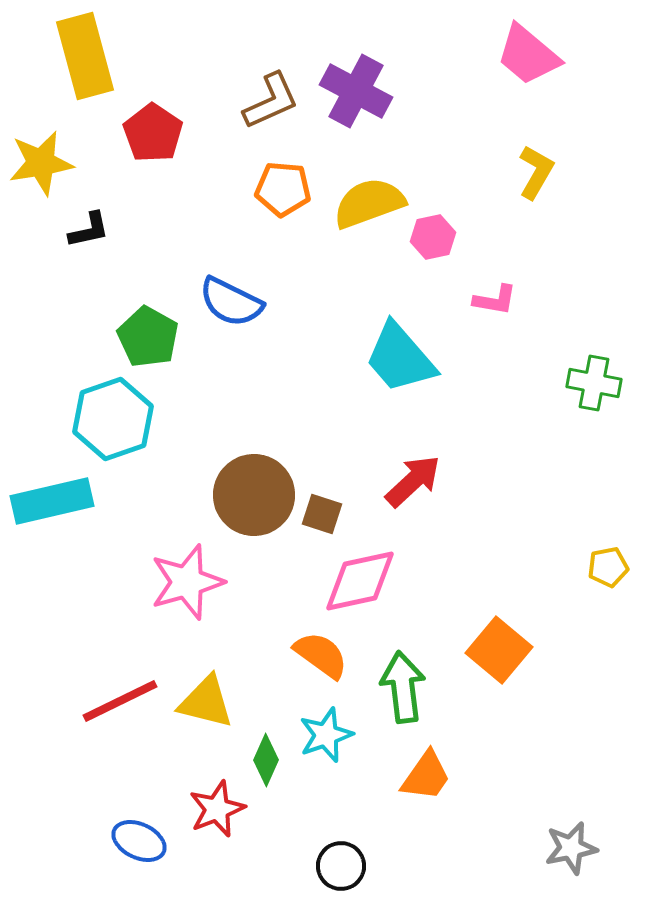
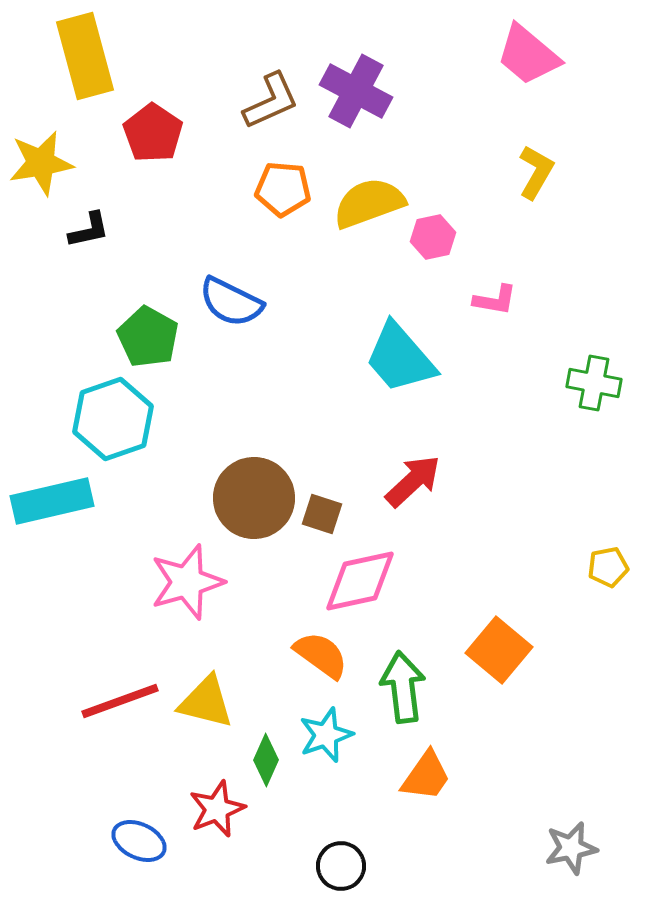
brown circle: moved 3 px down
red line: rotated 6 degrees clockwise
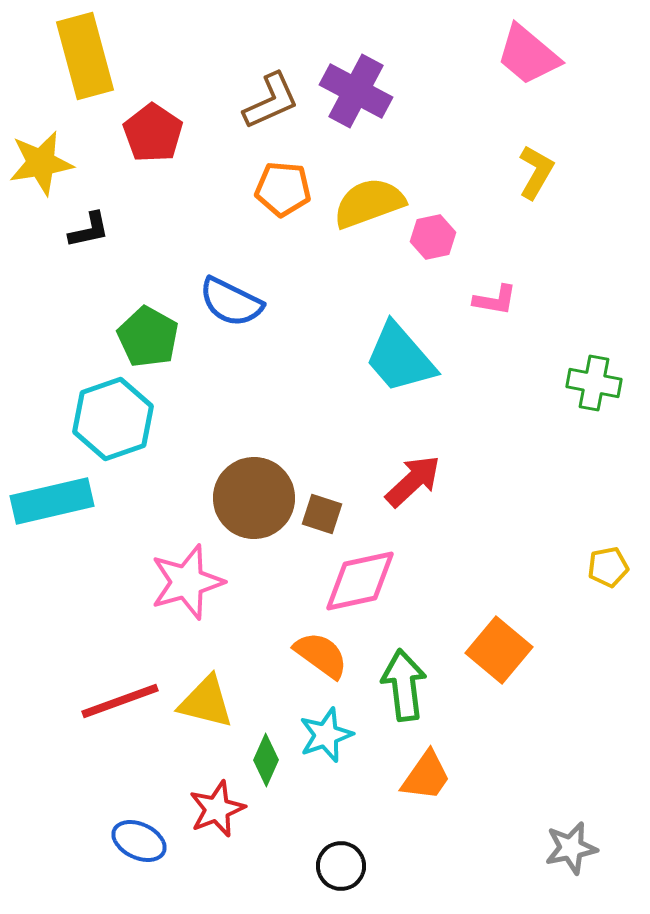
green arrow: moved 1 px right, 2 px up
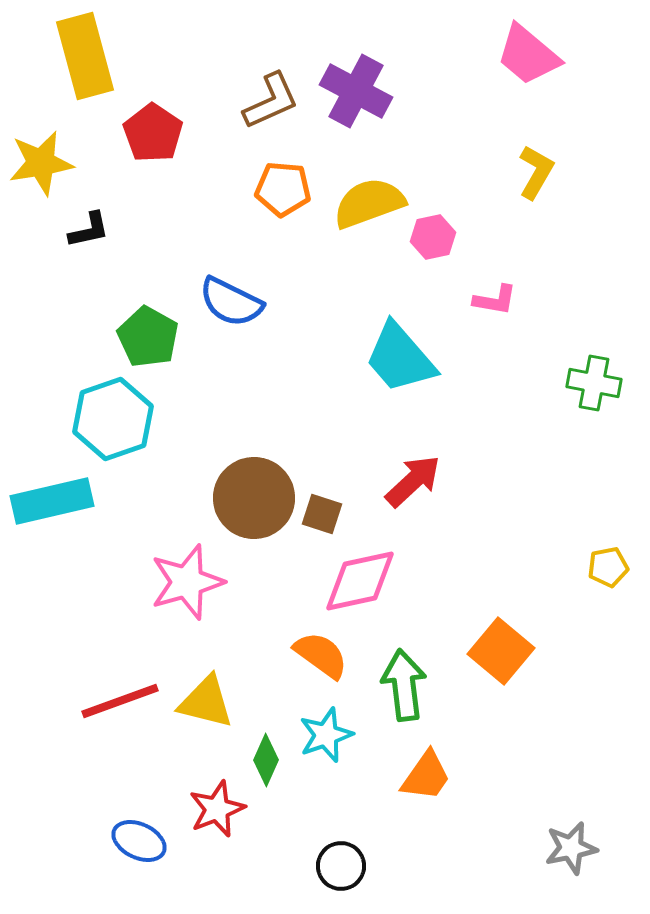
orange square: moved 2 px right, 1 px down
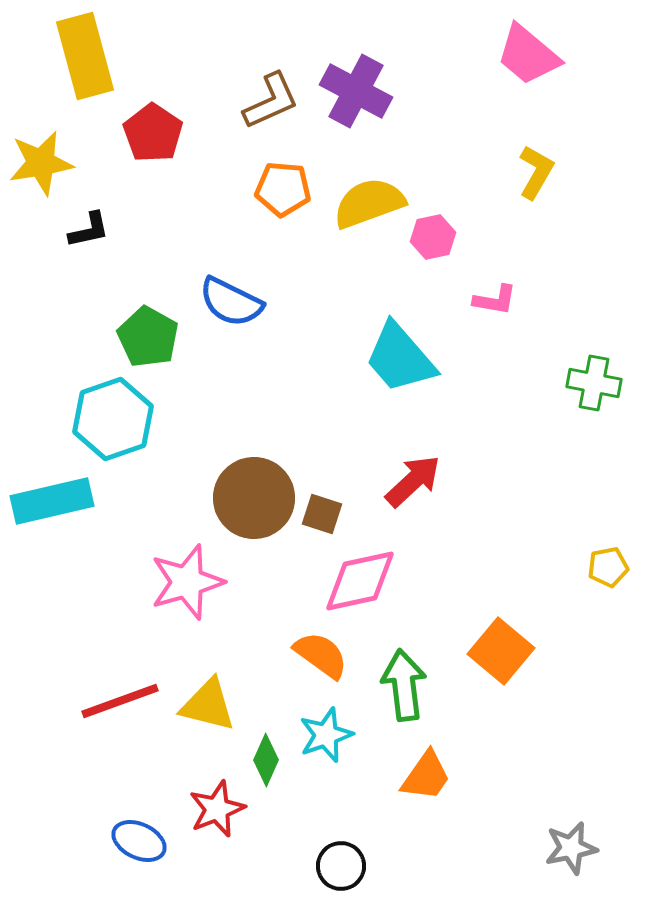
yellow triangle: moved 2 px right, 3 px down
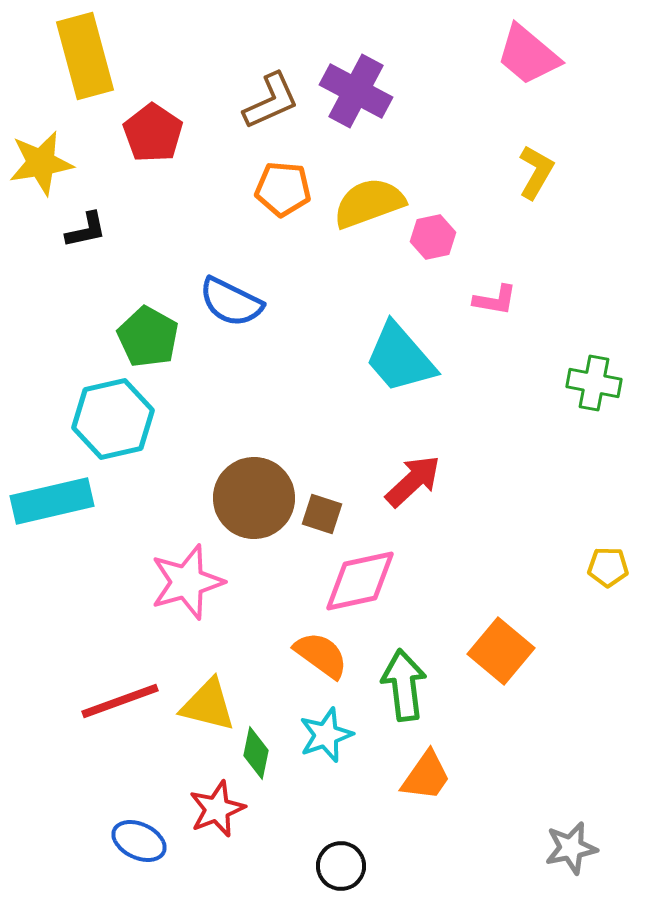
black L-shape: moved 3 px left
cyan hexagon: rotated 6 degrees clockwise
yellow pentagon: rotated 12 degrees clockwise
green diamond: moved 10 px left, 7 px up; rotated 12 degrees counterclockwise
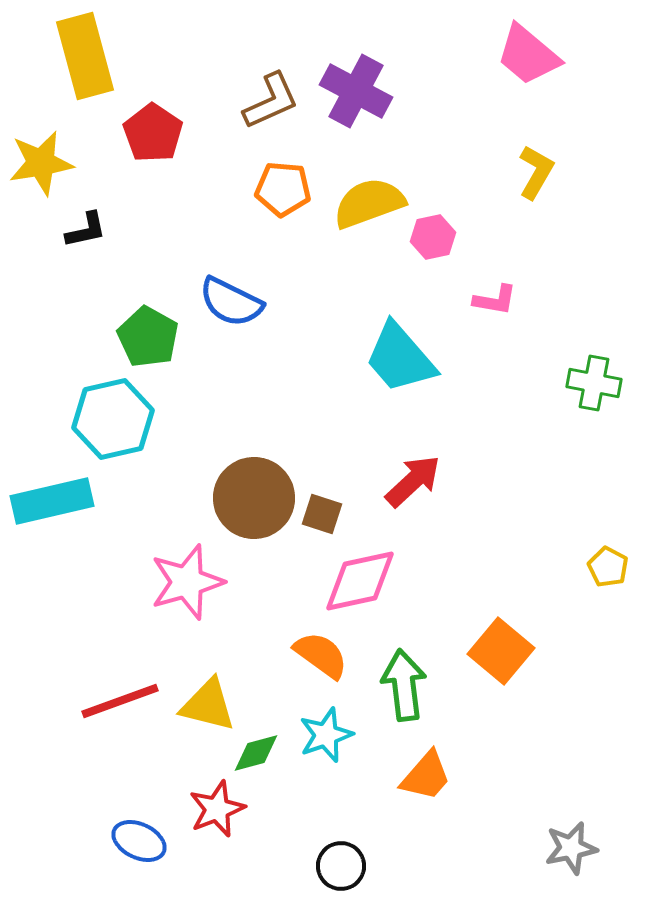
yellow pentagon: rotated 27 degrees clockwise
green diamond: rotated 63 degrees clockwise
orange trapezoid: rotated 6 degrees clockwise
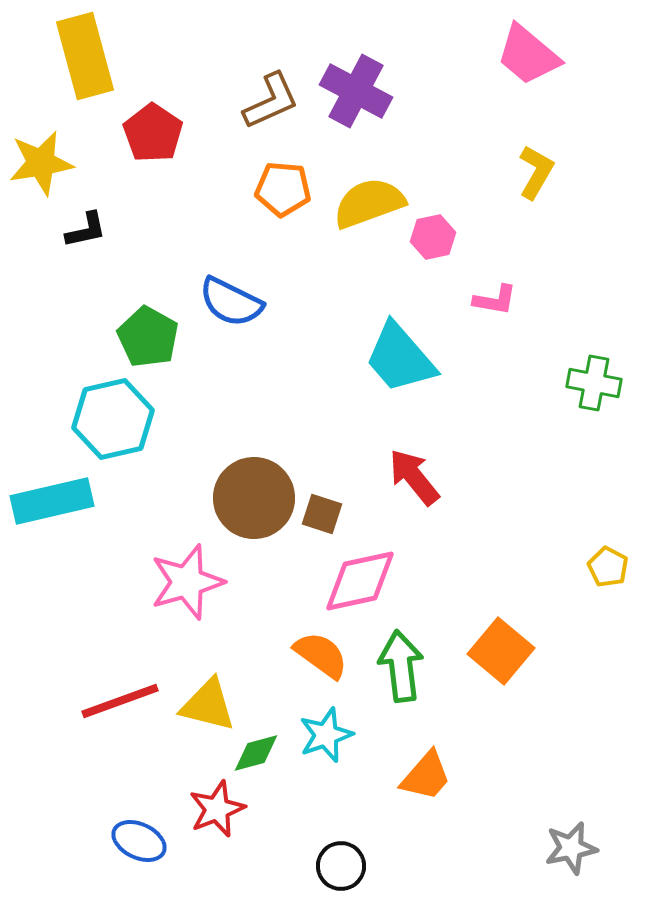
red arrow: moved 1 px right, 4 px up; rotated 86 degrees counterclockwise
green arrow: moved 3 px left, 19 px up
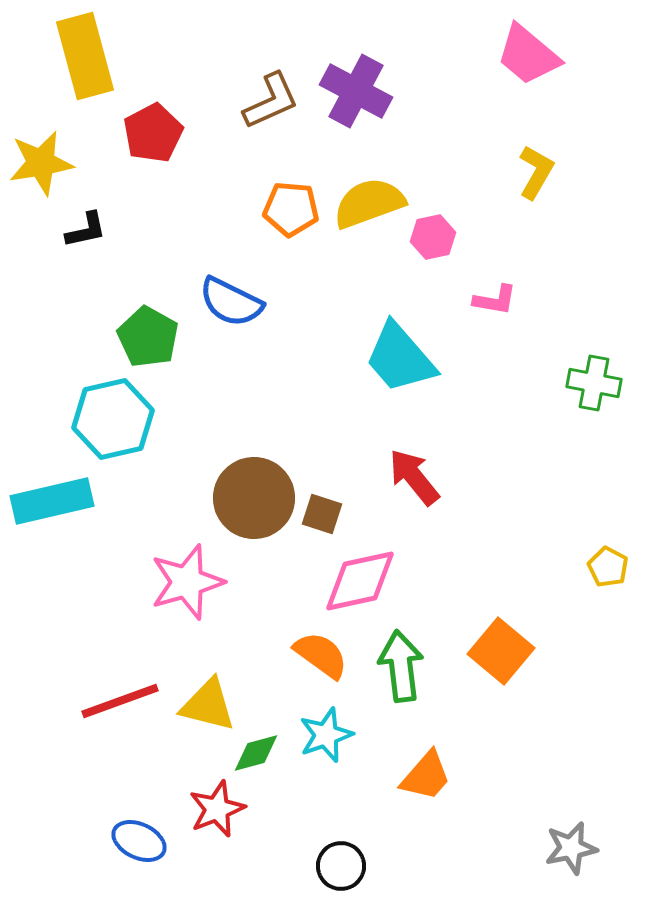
red pentagon: rotated 10 degrees clockwise
orange pentagon: moved 8 px right, 20 px down
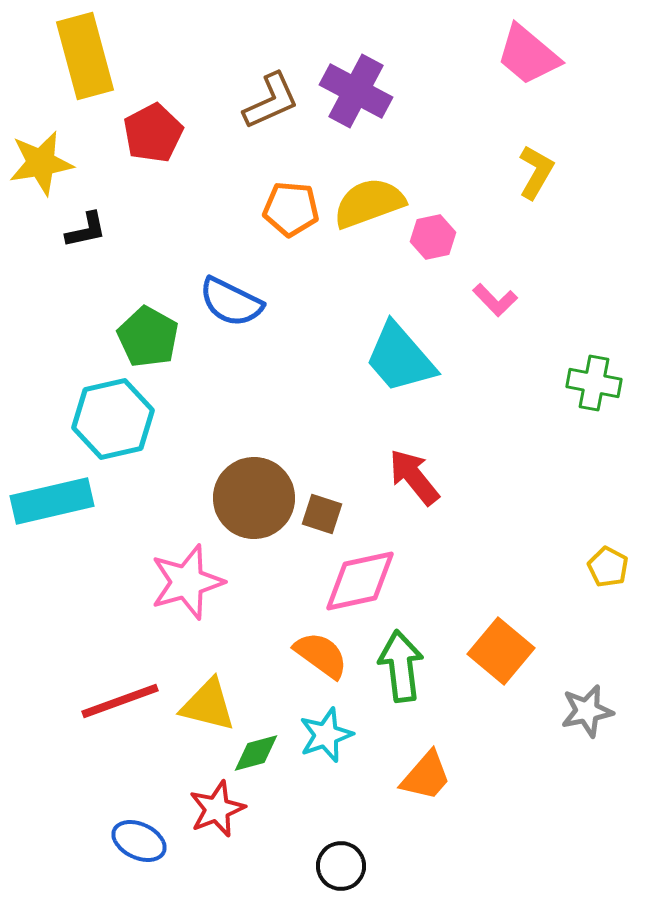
pink L-shape: rotated 36 degrees clockwise
gray star: moved 16 px right, 137 px up
